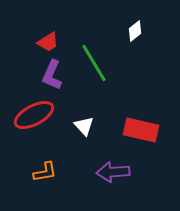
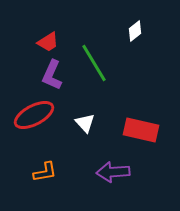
white triangle: moved 1 px right, 3 px up
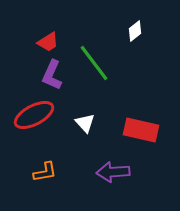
green line: rotated 6 degrees counterclockwise
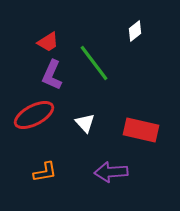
purple arrow: moved 2 px left
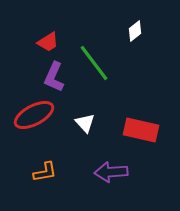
purple L-shape: moved 2 px right, 2 px down
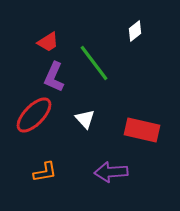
red ellipse: rotated 18 degrees counterclockwise
white triangle: moved 4 px up
red rectangle: moved 1 px right
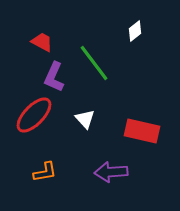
red trapezoid: moved 6 px left; rotated 120 degrees counterclockwise
red rectangle: moved 1 px down
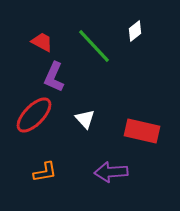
green line: moved 17 px up; rotated 6 degrees counterclockwise
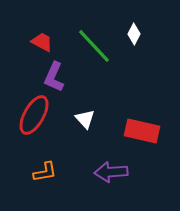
white diamond: moved 1 px left, 3 px down; rotated 25 degrees counterclockwise
red ellipse: rotated 15 degrees counterclockwise
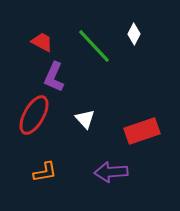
red rectangle: rotated 32 degrees counterclockwise
